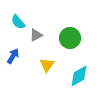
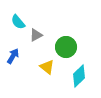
green circle: moved 4 px left, 9 px down
yellow triangle: moved 2 px down; rotated 28 degrees counterclockwise
cyan diamond: rotated 15 degrees counterclockwise
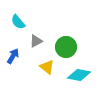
gray triangle: moved 6 px down
cyan diamond: moved 1 px up; rotated 55 degrees clockwise
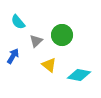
gray triangle: rotated 16 degrees counterclockwise
green circle: moved 4 px left, 12 px up
yellow triangle: moved 2 px right, 2 px up
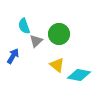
cyan semicircle: moved 6 px right, 4 px down; rotated 21 degrees clockwise
green circle: moved 3 px left, 1 px up
yellow triangle: moved 8 px right
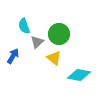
gray triangle: moved 1 px right, 1 px down
yellow triangle: moved 3 px left, 7 px up
